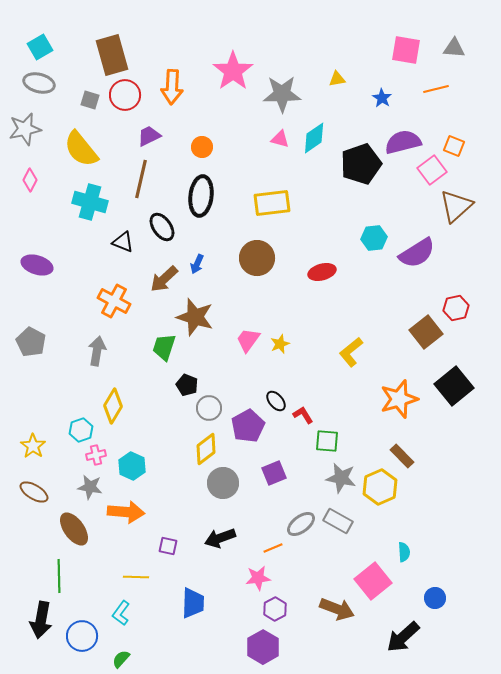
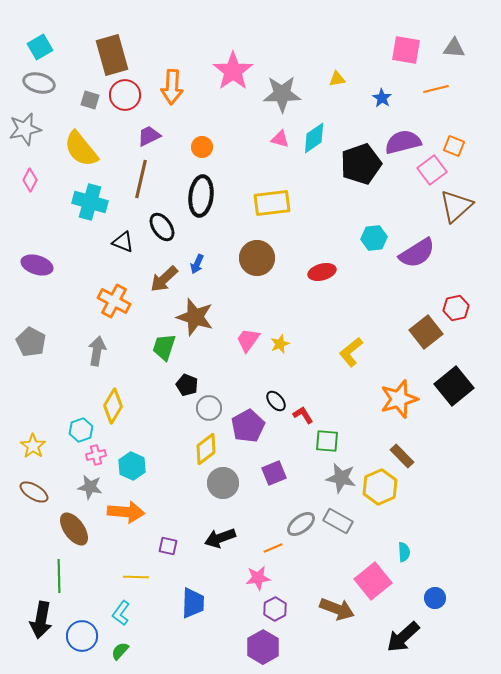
green semicircle at (121, 659): moved 1 px left, 8 px up
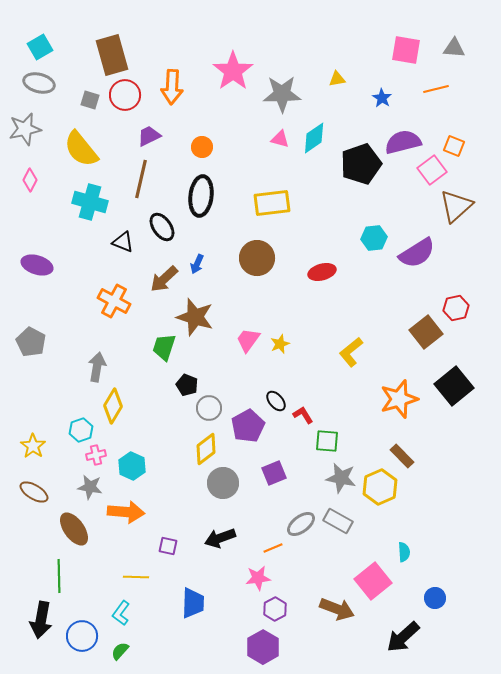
gray arrow at (97, 351): moved 16 px down
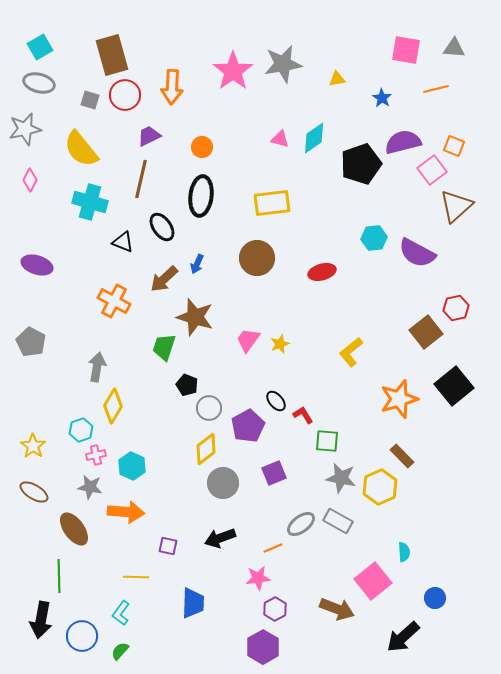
gray star at (282, 94): moved 1 px right, 30 px up; rotated 9 degrees counterclockwise
purple semicircle at (417, 253): rotated 60 degrees clockwise
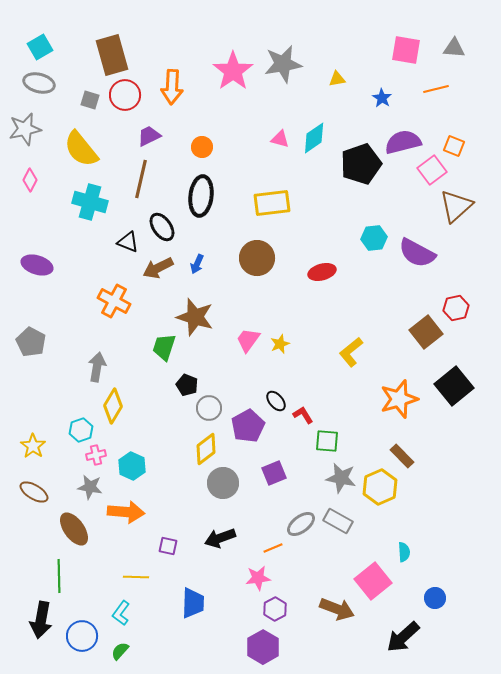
black triangle at (123, 242): moved 5 px right
brown arrow at (164, 279): moved 6 px left, 11 px up; rotated 16 degrees clockwise
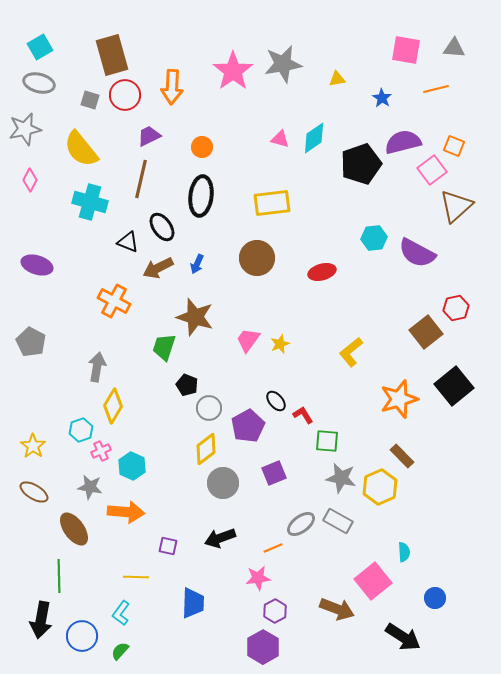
pink cross at (96, 455): moved 5 px right, 4 px up; rotated 12 degrees counterclockwise
purple hexagon at (275, 609): moved 2 px down
black arrow at (403, 637): rotated 105 degrees counterclockwise
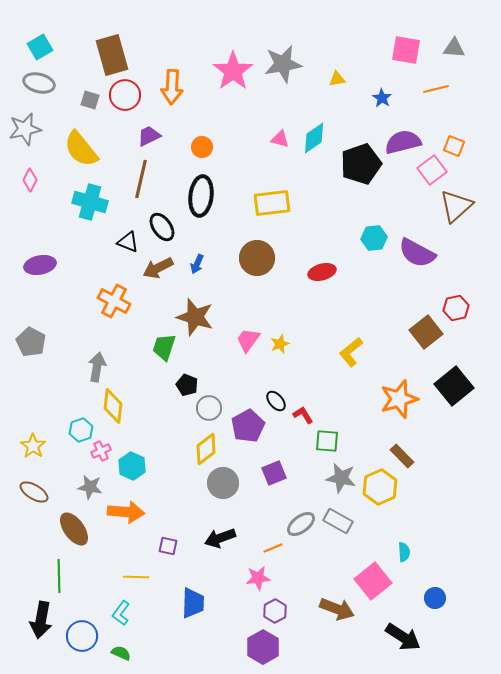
purple ellipse at (37, 265): moved 3 px right; rotated 28 degrees counterclockwise
yellow diamond at (113, 406): rotated 24 degrees counterclockwise
green semicircle at (120, 651): moved 1 px right, 2 px down; rotated 72 degrees clockwise
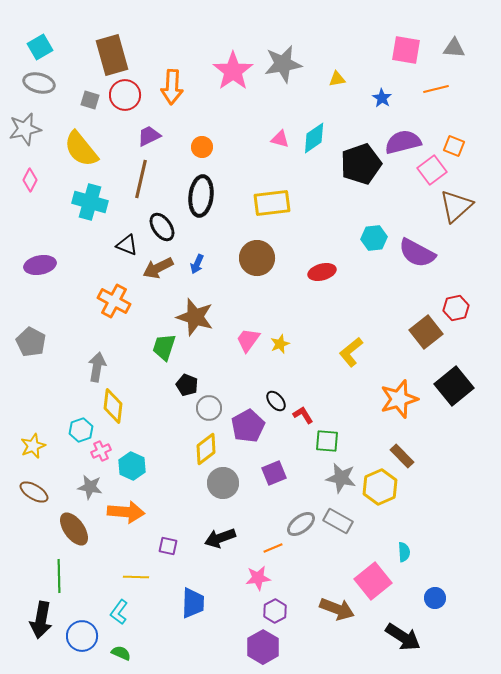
black triangle at (128, 242): moved 1 px left, 3 px down
yellow star at (33, 446): rotated 15 degrees clockwise
cyan L-shape at (121, 613): moved 2 px left, 1 px up
